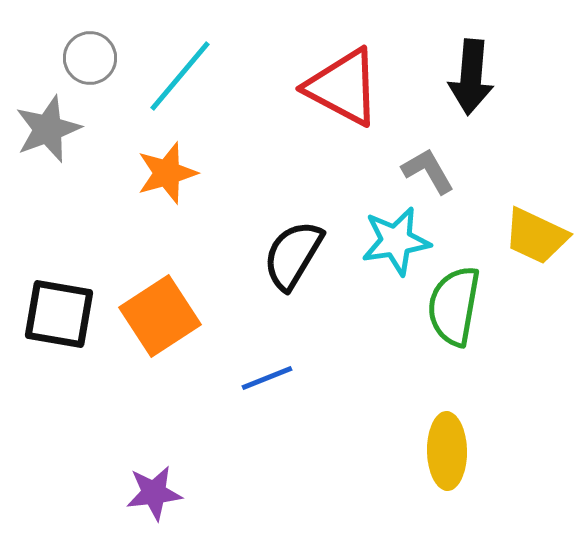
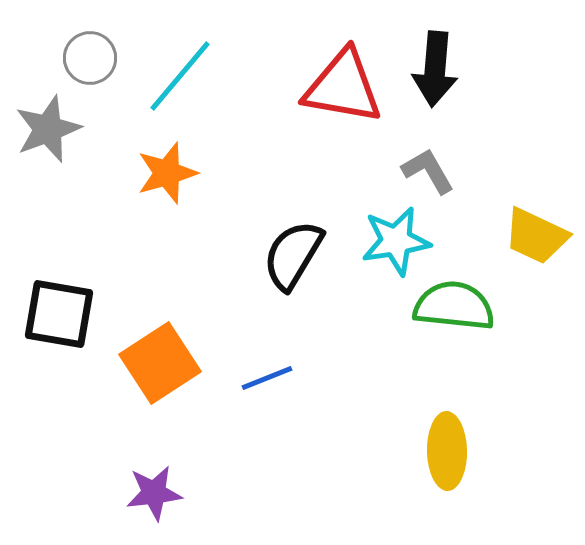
black arrow: moved 36 px left, 8 px up
red triangle: rotated 18 degrees counterclockwise
green semicircle: rotated 86 degrees clockwise
orange square: moved 47 px down
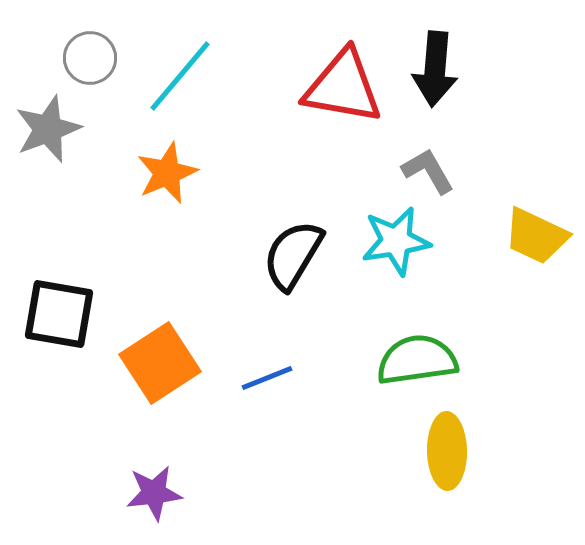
orange star: rotated 6 degrees counterclockwise
green semicircle: moved 37 px left, 54 px down; rotated 14 degrees counterclockwise
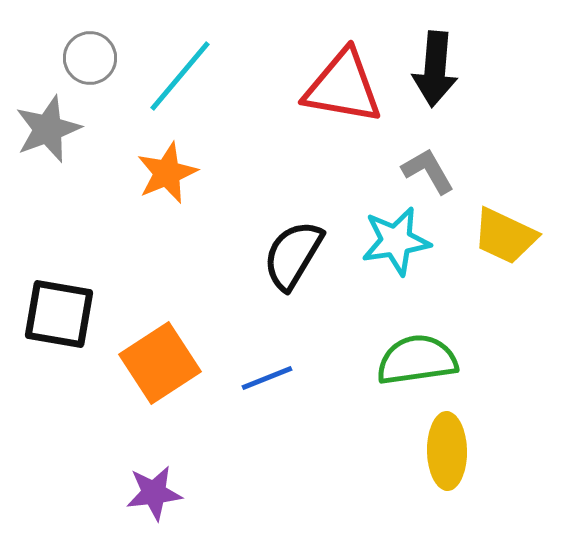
yellow trapezoid: moved 31 px left
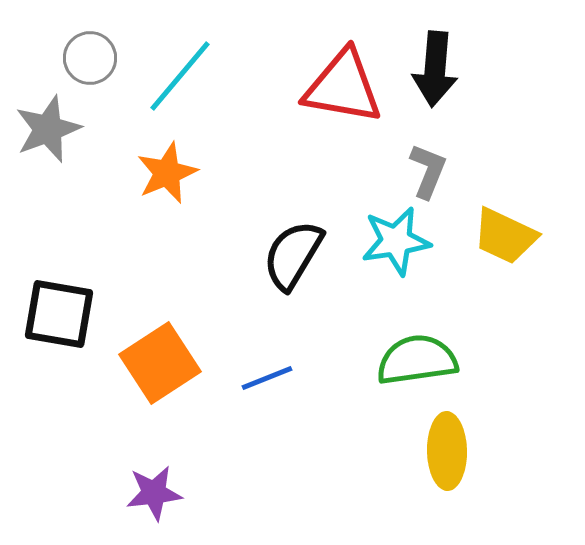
gray L-shape: rotated 52 degrees clockwise
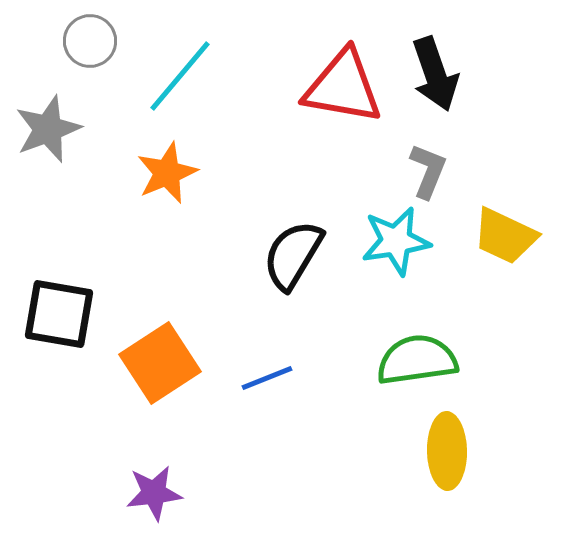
gray circle: moved 17 px up
black arrow: moved 5 px down; rotated 24 degrees counterclockwise
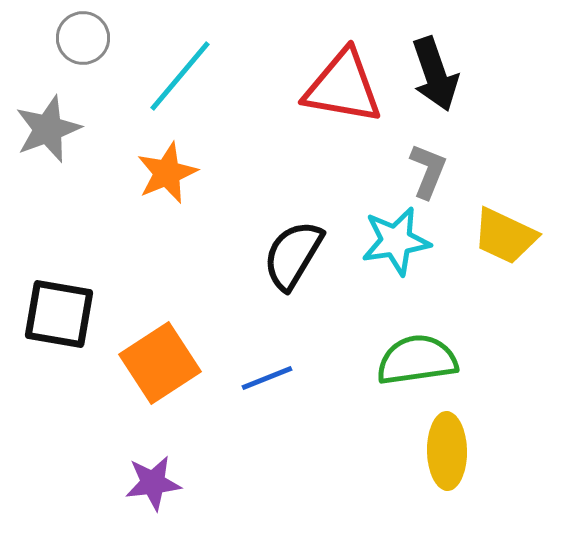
gray circle: moved 7 px left, 3 px up
purple star: moved 1 px left, 10 px up
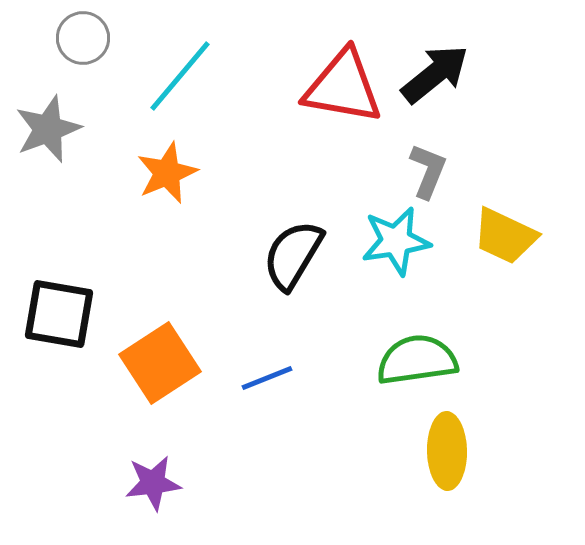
black arrow: rotated 110 degrees counterclockwise
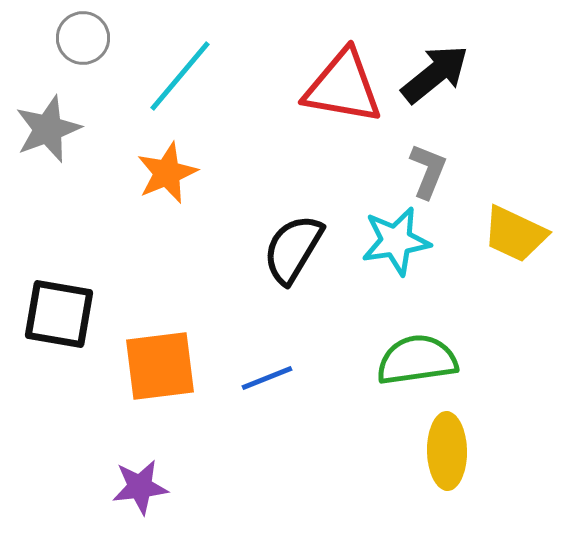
yellow trapezoid: moved 10 px right, 2 px up
black semicircle: moved 6 px up
orange square: moved 3 px down; rotated 26 degrees clockwise
purple star: moved 13 px left, 4 px down
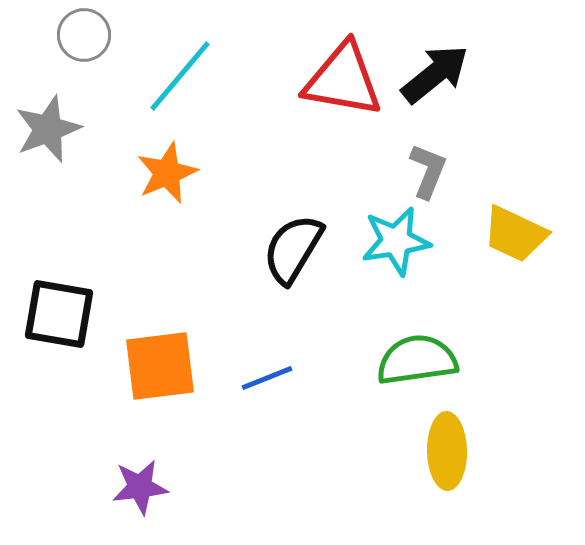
gray circle: moved 1 px right, 3 px up
red triangle: moved 7 px up
